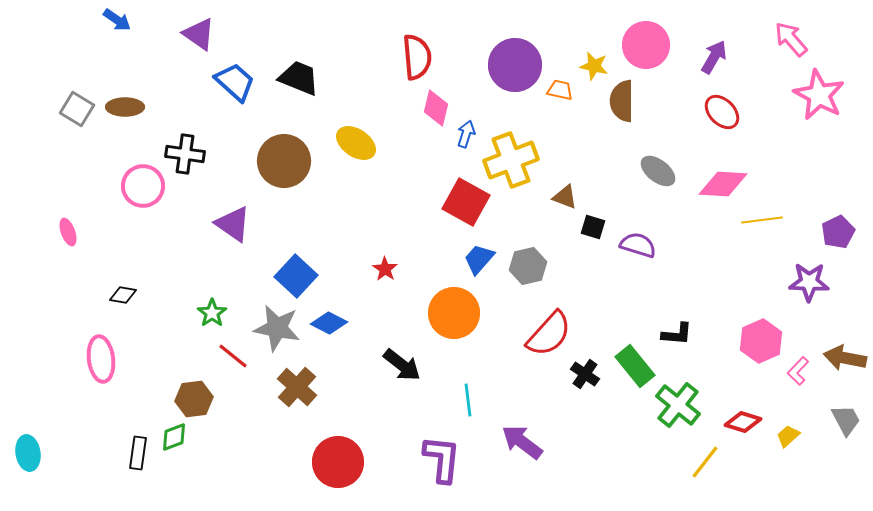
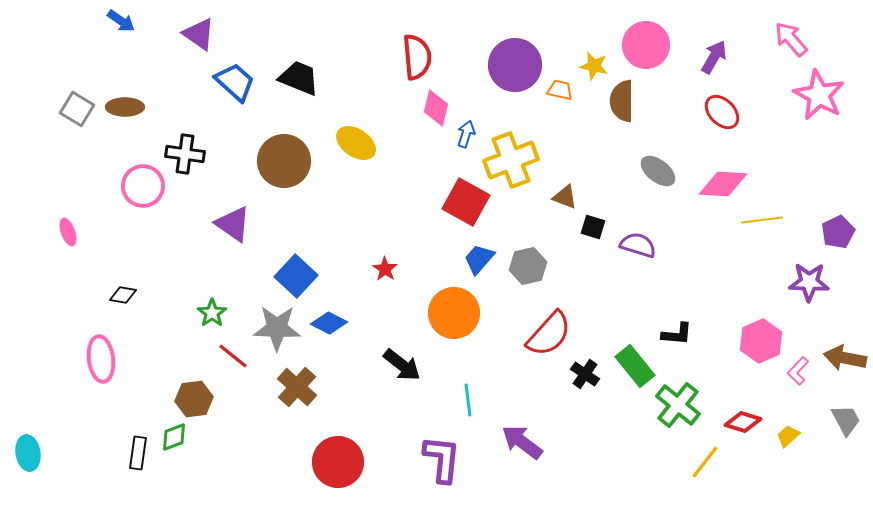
blue arrow at (117, 20): moved 4 px right, 1 px down
gray star at (277, 328): rotated 9 degrees counterclockwise
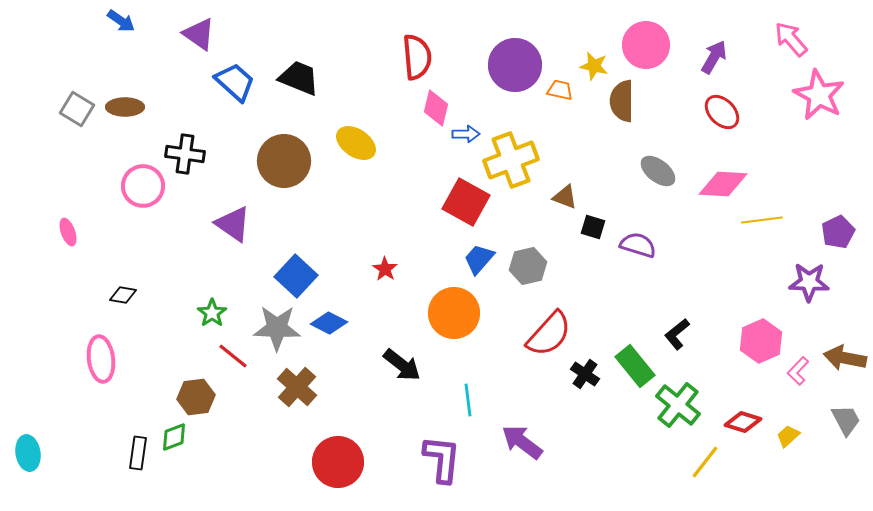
blue arrow at (466, 134): rotated 72 degrees clockwise
black L-shape at (677, 334): rotated 136 degrees clockwise
brown hexagon at (194, 399): moved 2 px right, 2 px up
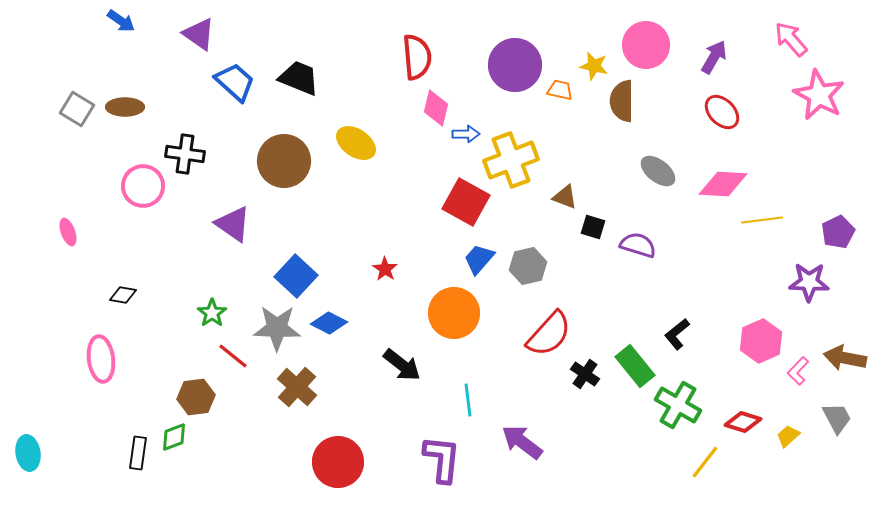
green cross at (678, 405): rotated 9 degrees counterclockwise
gray trapezoid at (846, 420): moved 9 px left, 2 px up
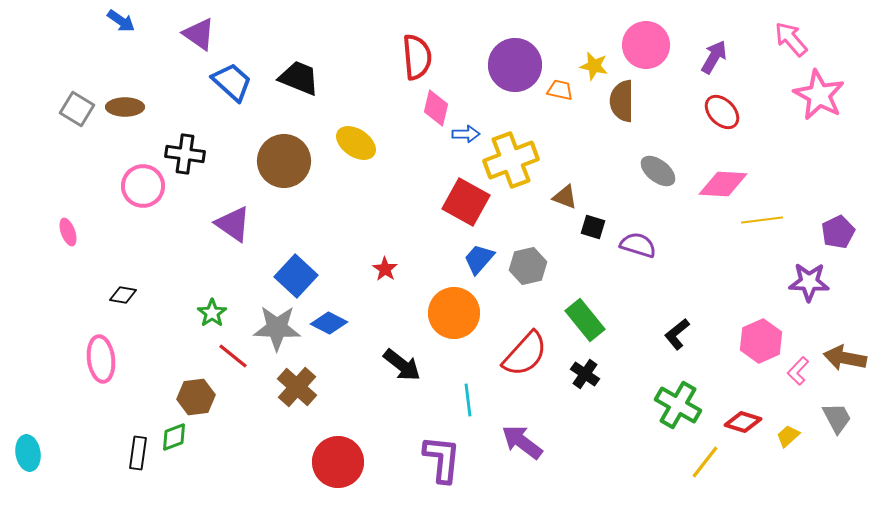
blue trapezoid at (235, 82): moved 3 px left
red semicircle at (549, 334): moved 24 px left, 20 px down
green rectangle at (635, 366): moved 50 px left, 46 px up
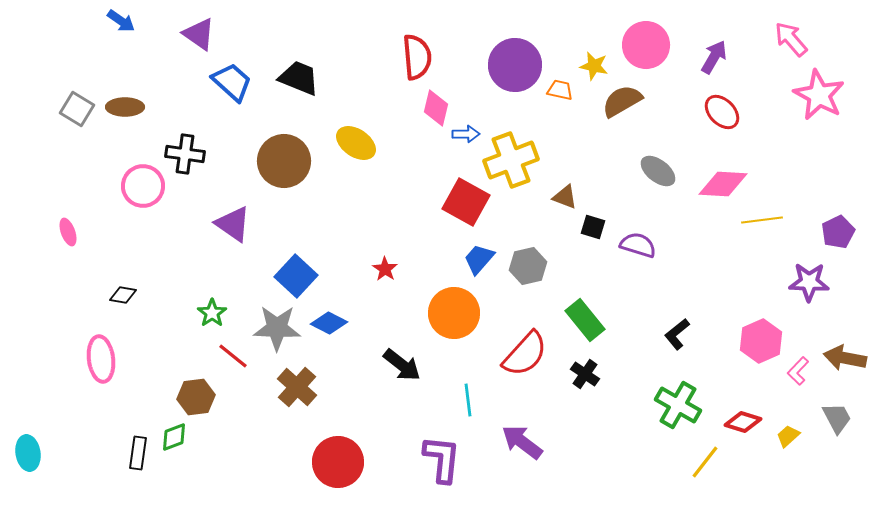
brown semicircle at (622, 101): rotated 60 degrees clockwise
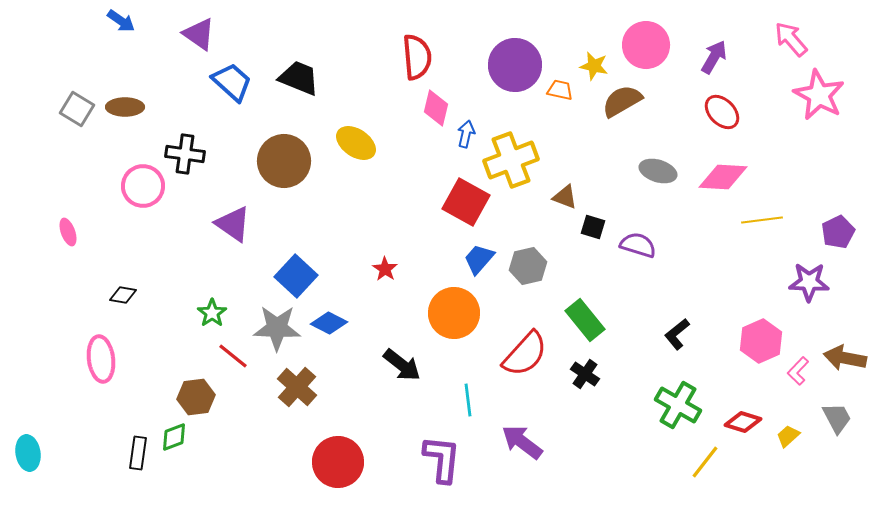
blue arrow at (466, 134): rotated 76 degrees counterclockwise
gray ellipse at (658, 171): rotated 21 degrees counterclockwise
pink diamond at (723, 184): moved 7 px up
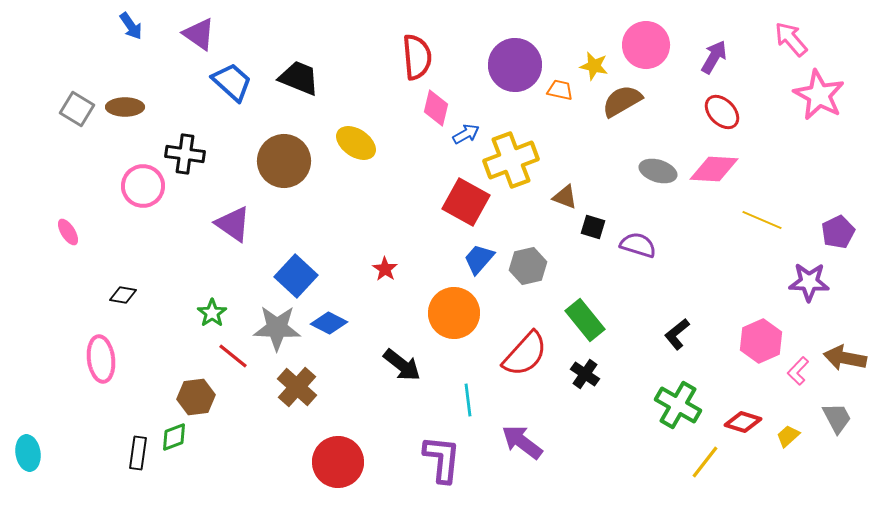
blue arrow at (121, 21): moved 10 px right, 5 px down; rotated 20 degrees clockwise
blue arrow at (466, 134): rotated 48 degrees clockwise
pink diamond at (723, 177): moved 9 px left, 8 px up
yellow line at (762, 220): rotated 30 degrees clockwise
pink ellipse at (68, 232): rotated 12 degrees counterclockwise
